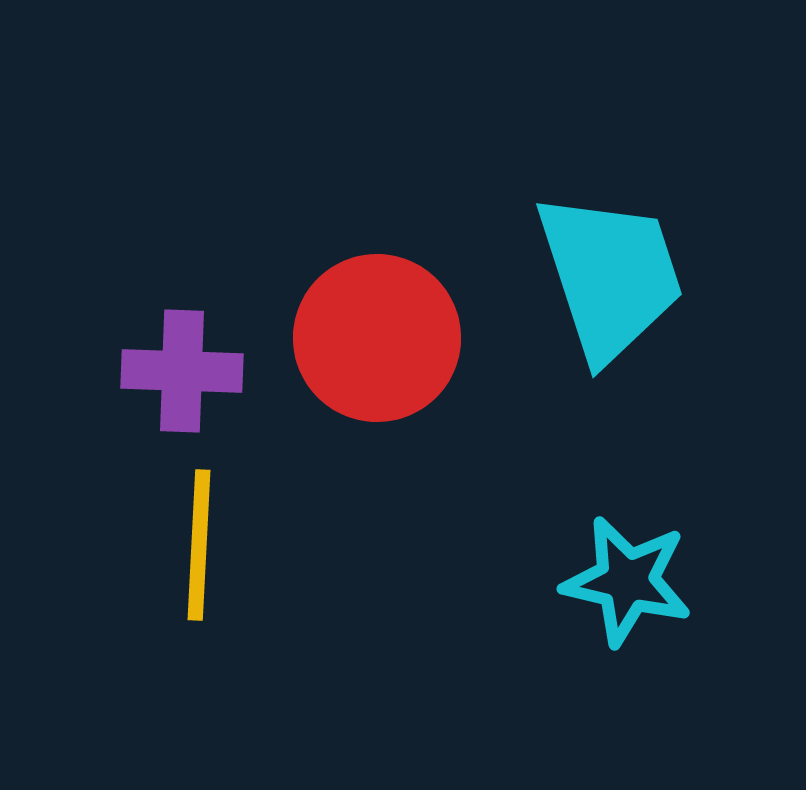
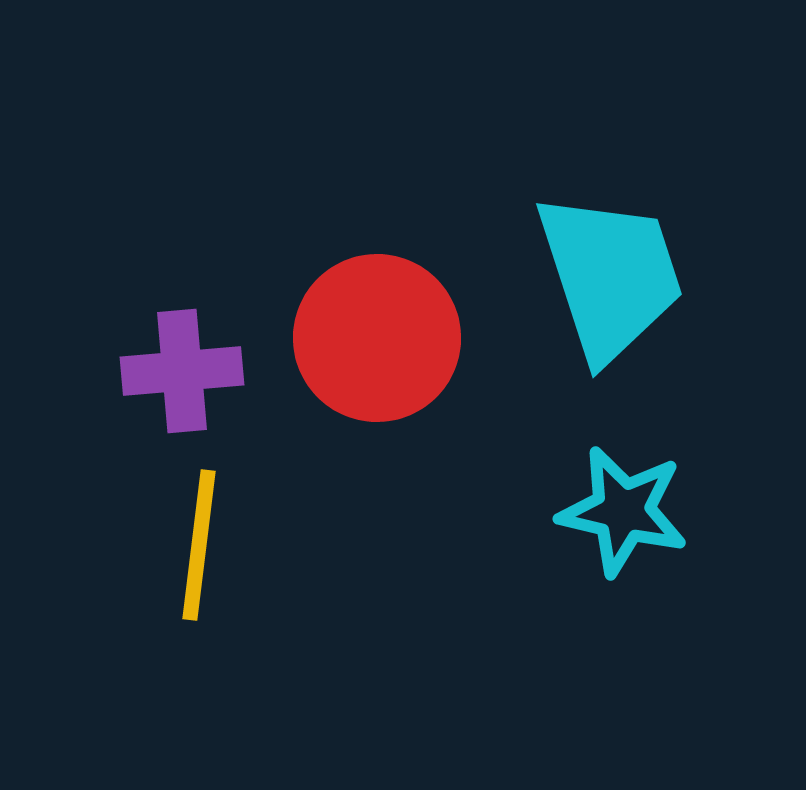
purple cross: rotated 7 degrees counterclockwise
yellow line: rotated 4 degrees clockwise
cyan star: moved 4 px left, 70 px up
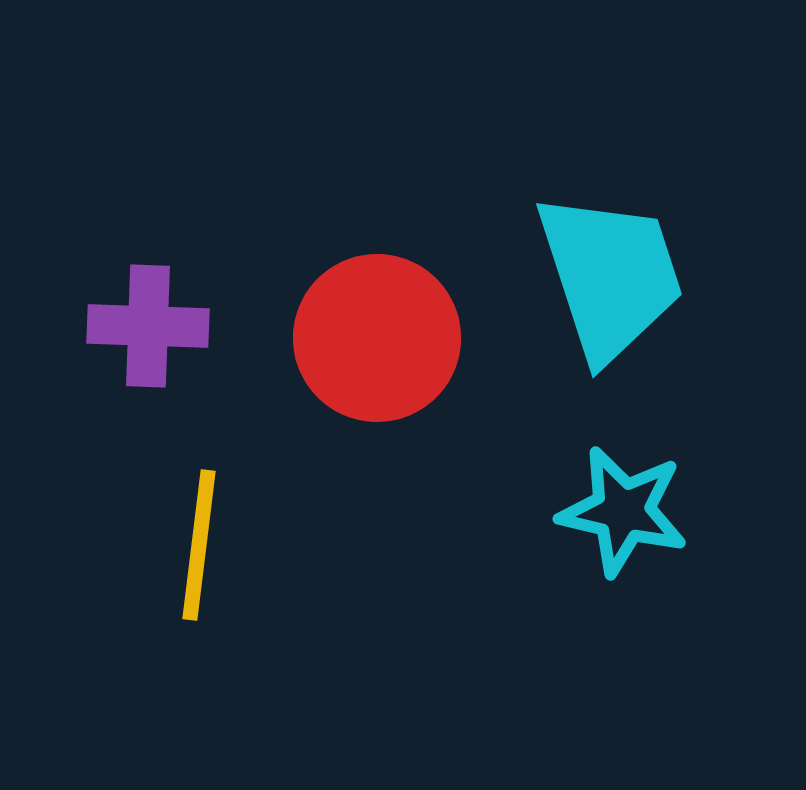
purple cross: moved 34 px left, 45 px up; rotated 7 degrees clockwise
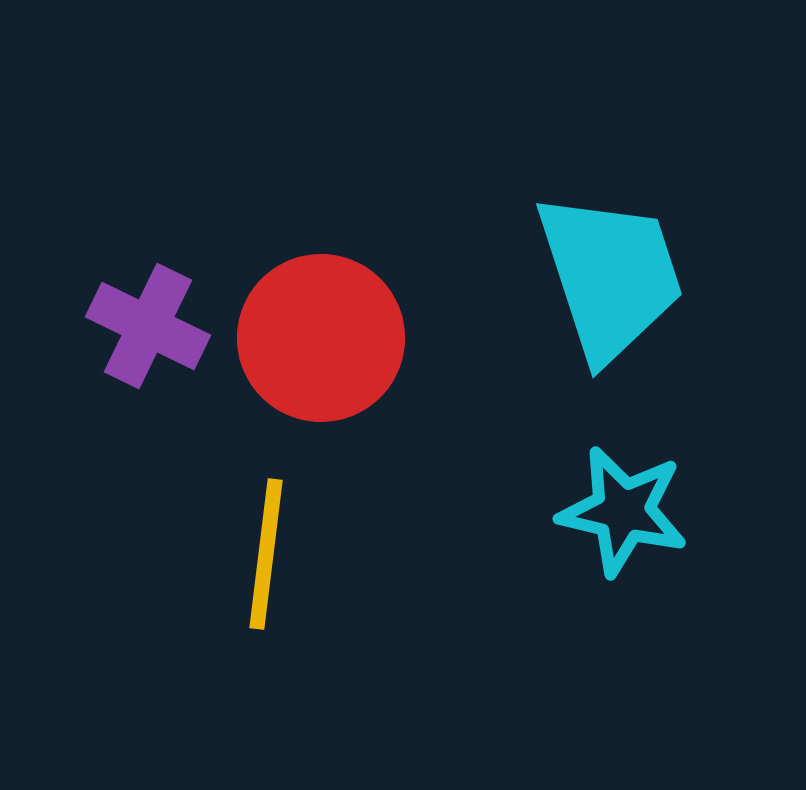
purple cross: rotated 24 degrees clockwise
red circle: moved 56 px left
yellow line: moved 67 px right, 9 px down
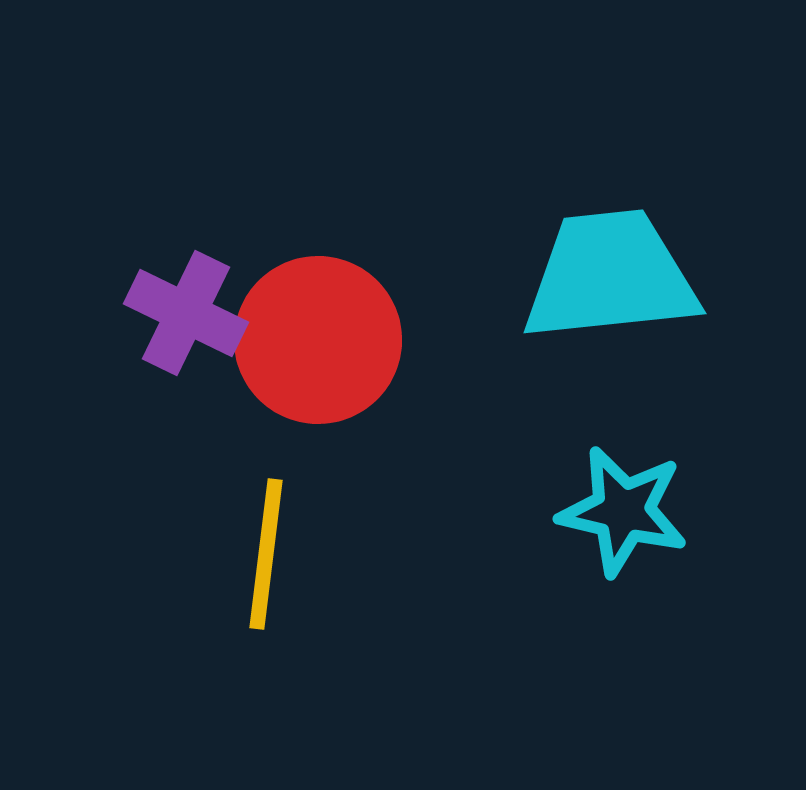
cyan trapezoid: rotated 78 degrees counterclockwise
purple cross: moved 38 px right, 13 px up
red circle: moved 3 px left, 2 px down
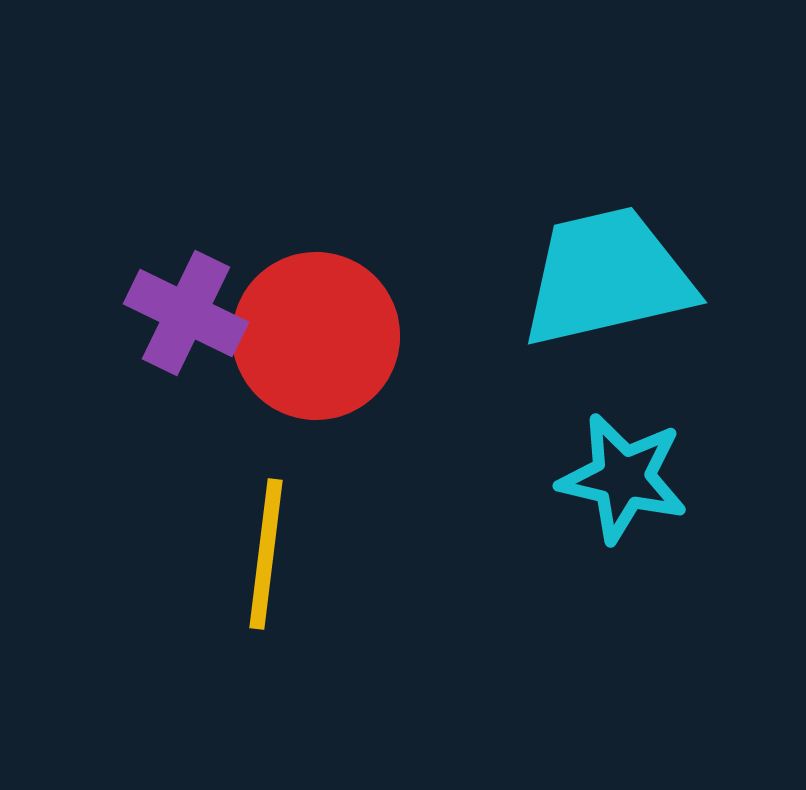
cyan trapezoid: moved 3 px left, 1 px down; rotated 7 degrees counterclockwise
red circle: moved 2 px left, 4 px up
cyan star: moved 33 px up
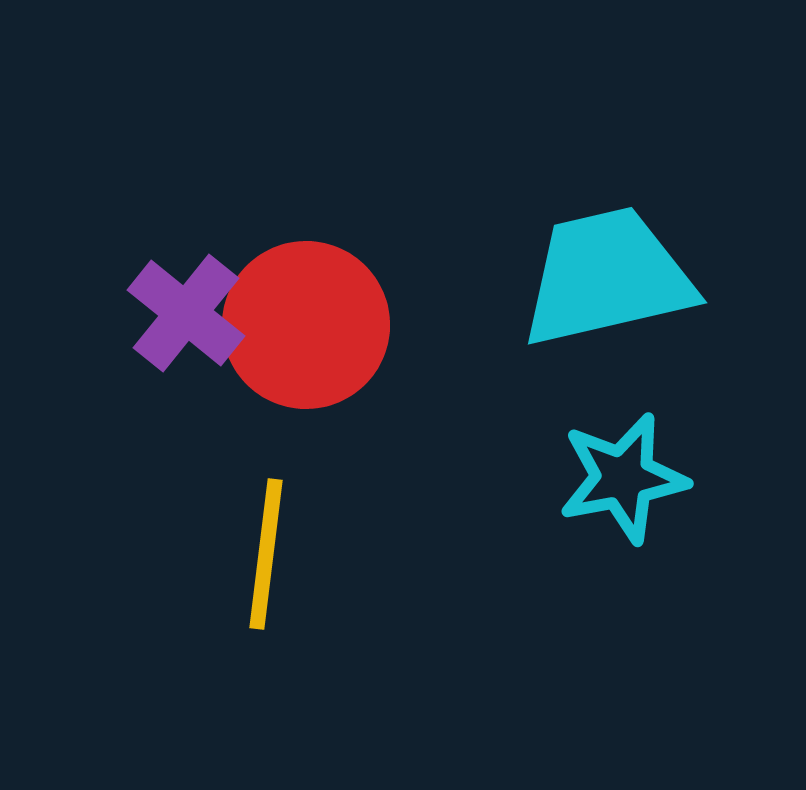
purple cross: rotated 13 degrees clockwise
red circle: moved 10 px left, 11 px up
cyan star: rotated 24 degrees counterclockwise
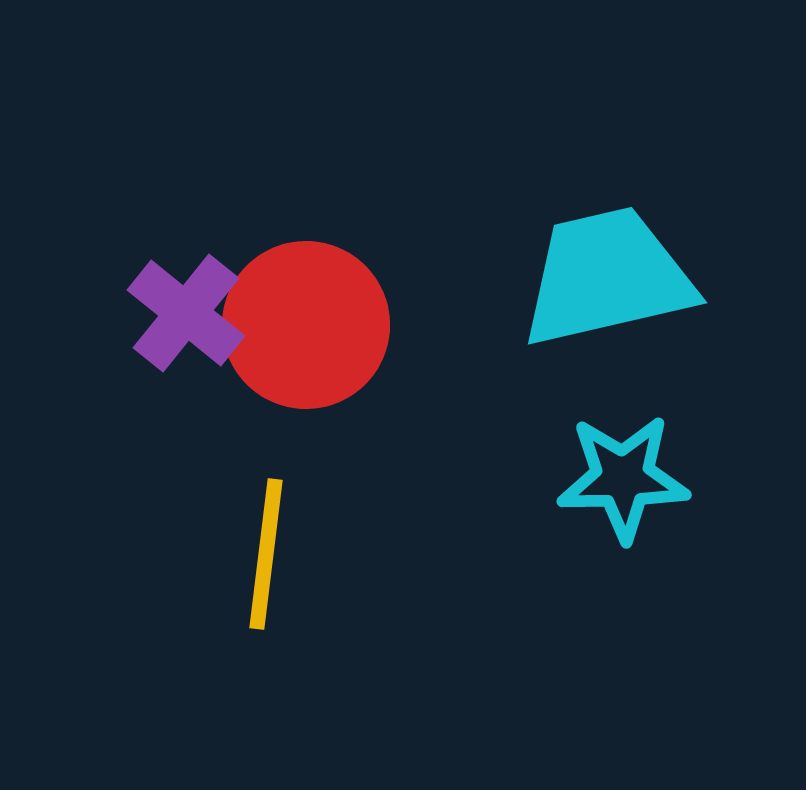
cyan star: rotated 10 degrees clockwise
